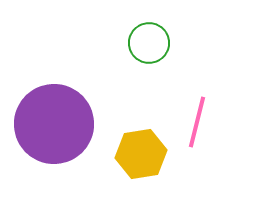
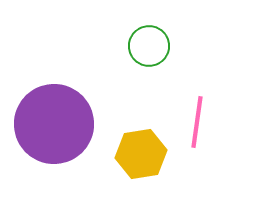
green circle: moved 3 px down
pink line: rotated 6 degrees counterclockwise
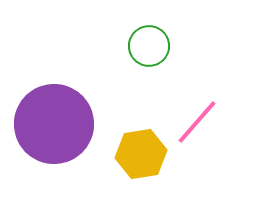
pink line: rotated 33 degrees clockwise
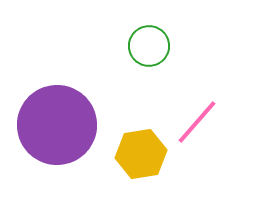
purple circle: moved 3 px right, 1 px down
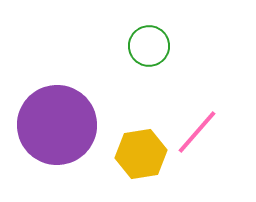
pink line: moved 10 px down
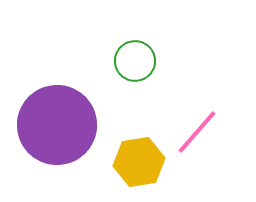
green circle: moved 14 px left, 15 px down
yellow hexagon: moved 2 px left, 8 px down
